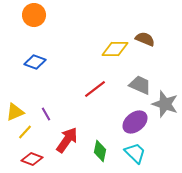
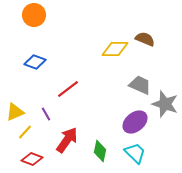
red line: moved 27 px left
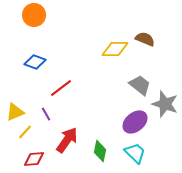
gray trapezoid: rotated 15 degrees clockwise
red line: moved 7 px left, 1 px up
red diamond: moved 2 px right; rotated 25 degrees counterclockwise
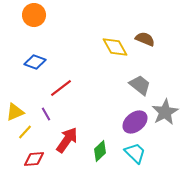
yellow diamond: moved 2 px up; rotated 60 degrees clockwise
gray star: moved 8 px down; rotated 24 degrees clockwise
green diamond: rotated 35 degrees clockwise
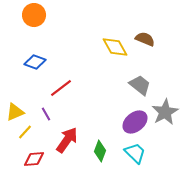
green diamond: rotated 25 degrees counterclockwise
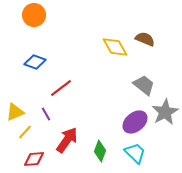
gray trapezoid: moved 4 px right
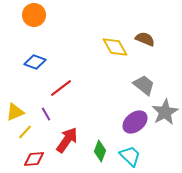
cyan trapezoid: moved 5 px left, 3 px down
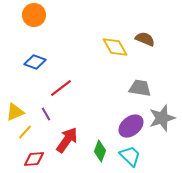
gray trapezoid: moved 4 px left, 3 px down; rotated 30 degrees counterclockwise
gray star: moved 3 px left, 6 px down; rotated 12 degrees clockwise
purple ellipse: moved 4 px left, 4 px down
